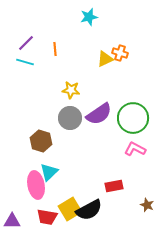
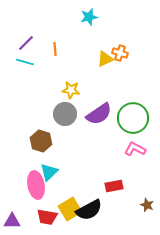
gray circle: moved 5 px left, 4 px up
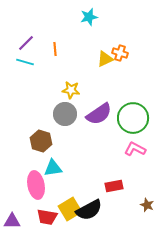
cyan triangle: moved 4 px right, 4 px up; rotated 36 degrees clockwise
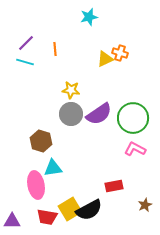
gray circle: moved 6 px right
brown star: moved 2 px left; rotated 24 degrees clockwise
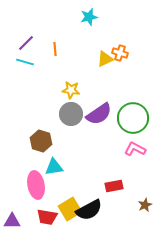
cyan triangle: moved 1 px right, 1 px up
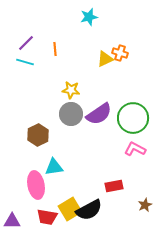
brown hexagon: moved 3 px left, 6 px up; rotated 15 degrees clockwise
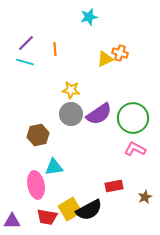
brown hexagon: rotated 15 degrees clockwise
brown star: moved 8 px up
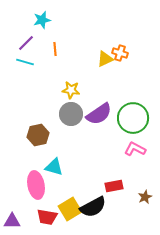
cyan star: moved 47 px left, 3 px down
cyan triangle: rotated 24 degrees clockwise
black semicircle: moved 4 px right, 3 px up
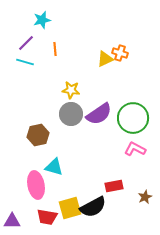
yellow square: moved 1 px up; rotated 15 degrees clockwise
